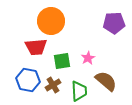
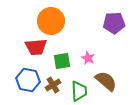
pink star: rotated 16 degrees counterclockwise
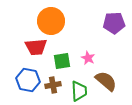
brown cross: rotated 21 degrees clockwise
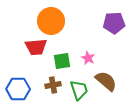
blue hexagon: moved 10 px left, 9 px down; rotated 10 degrees counterclockwise
green trapezoid: moved 1 px up; rotated 15 degrees counterclockwise
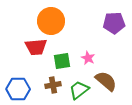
green trapezoid: rotated 110 degrees counterclockwise
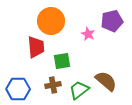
purple pentagon: moved 2 px left, 2 px up; rotated 10 degrees counterclockwise
red trapezoid: rotated 90 degrees counterclockwise
pink star: moved 24 px up
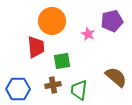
orange circle: moved 1 px right
brown semicircle: moved 10 px right, 4 px up
green trapezoid: rotated 45 degrees counterclockwise
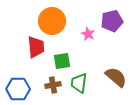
green trapezoid: moved 7 px up
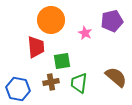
orange circle: moved 1 px left, 1 px up
pink star: moved 3 px left, 1 px up
brown cross: moved 2 px left, 3 px up
blue hexagon: rotated 10 degrees clockwise
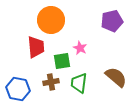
pink star: moved 5 px left, 15 px down
